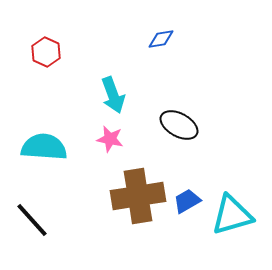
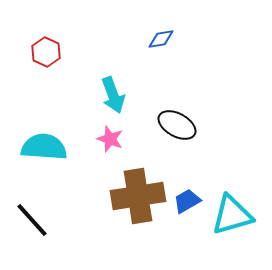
black ellipse: moved 2 px left
pink star: rotated 8 degrees clockwise
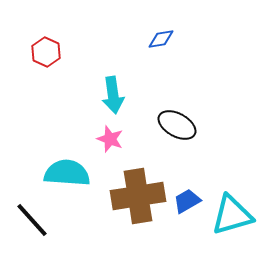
cyan arrow: rotated 12 degrees clockwise
cyan semicircle: moved 23 px right, 26 px down
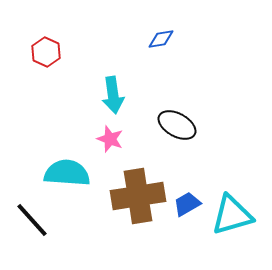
blue trapezoid: moved 3 px down
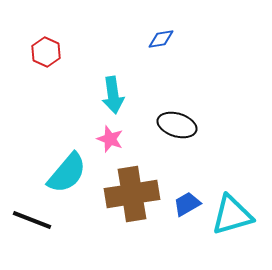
black ellipse: rotated 12 degrees counterclockwise
cyan semicircle: rotated 126 degrees clockwise
brown cross: moved 6 px left, 2 px up
black line: rotated 27 degrees counterclockwise
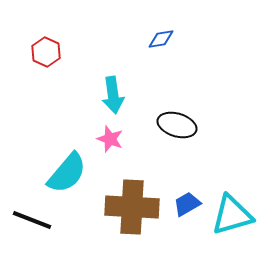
brown cross: moved 13 px down; rotated 12 degrees clockwise
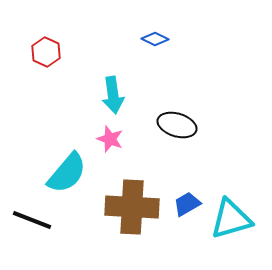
blue diamond: moved 6 px left; rotated 36 degrees clockwise
cyan triangle: moved 1 px left, 4 px down
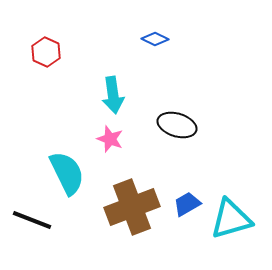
cyan semicircle: rotated 66 degrees counterclockwise
brown cross: rotated 24 degrees counterclockwise
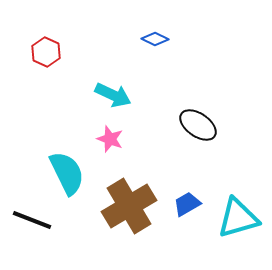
cyan arrow: rotated 57 degrees counterclockwise
black ellipse: moved 21 px right; rotated 18 degrees clockwise
brown cross: moved 3 px left, 1 px up; rotated 10 degrees counterclockwise
cyan triangle: moved 7 px right, 1 px up
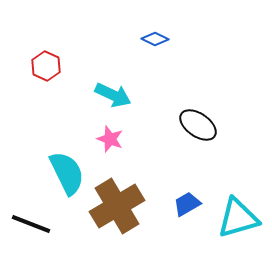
red hexagon: moved 14 px down
brown cross: moved 12 px left
black line: moved 1 px left, 4 px down
